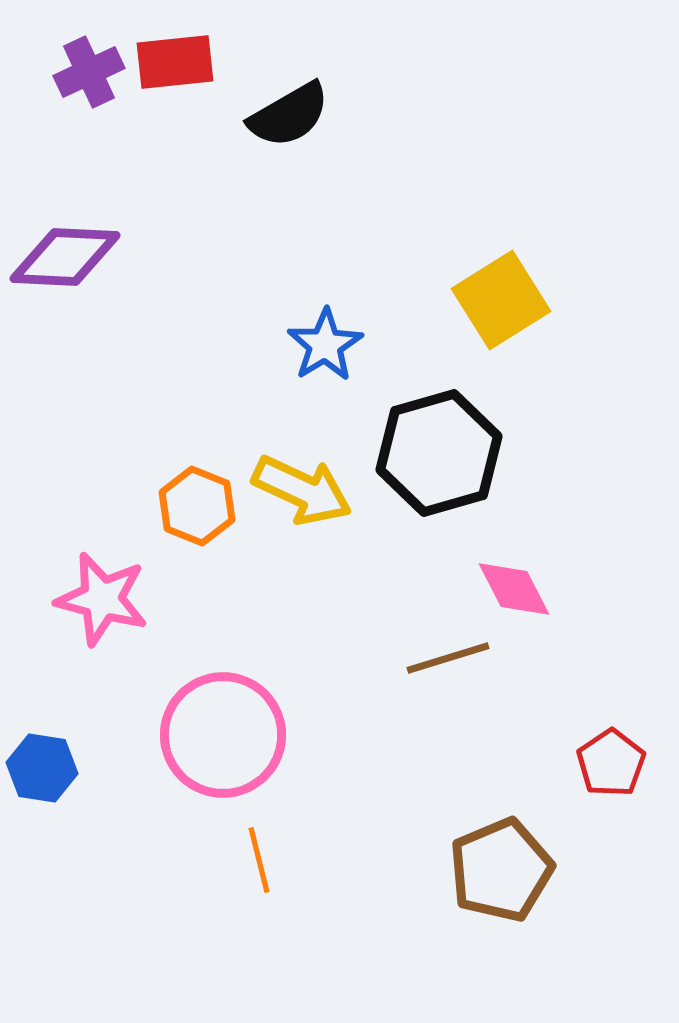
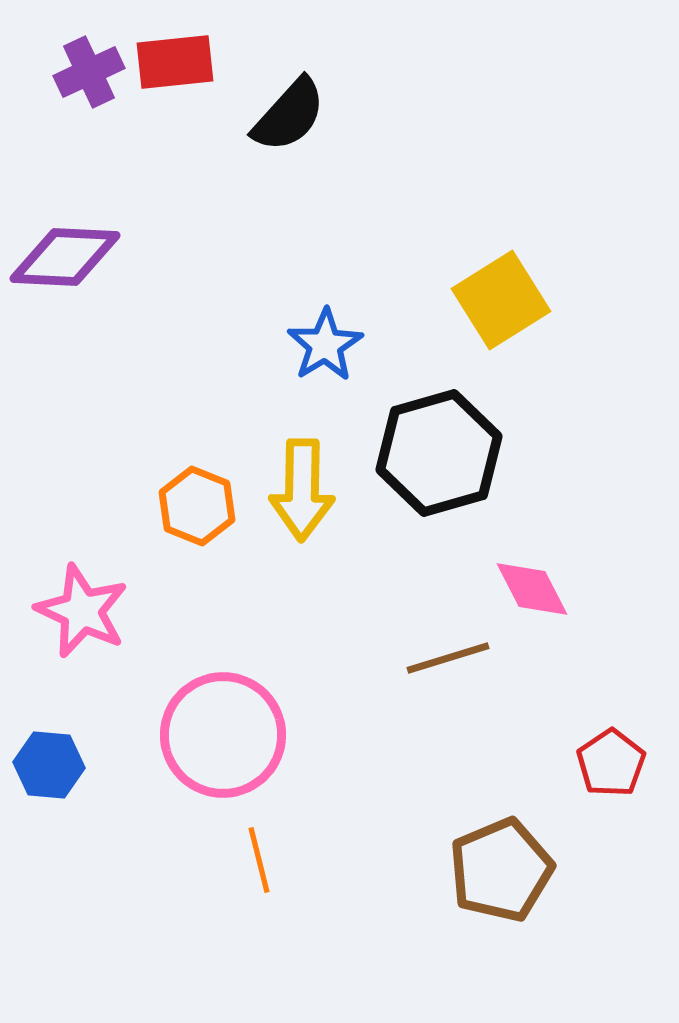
black semicircle: rotated 18 degrees counterclockwise
yellow arrow: rotated 66 degrees clockwise
pink diamond: moved 18 px right
pink star: moved 20 px left, 12 px down; rotated 10 degrees clockwise
blue hexagon: moved 7 px right, 3 px up; rotated 4 degrees counterclockwise
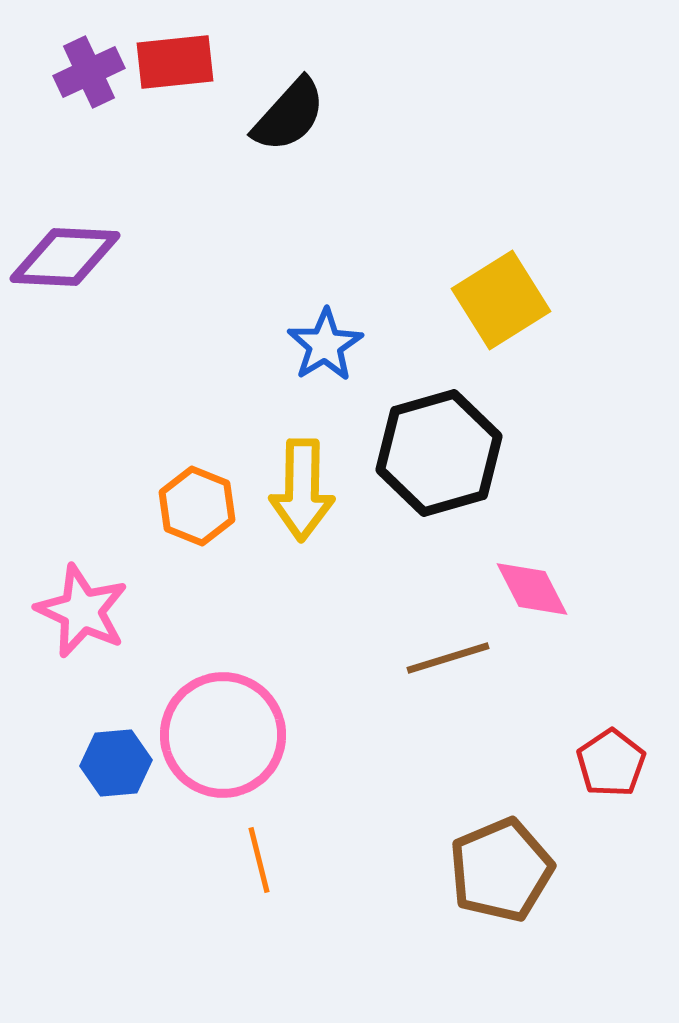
blue hexagon: moved 67 px right, 2 px up; rotated 10 degrees counterclockwise
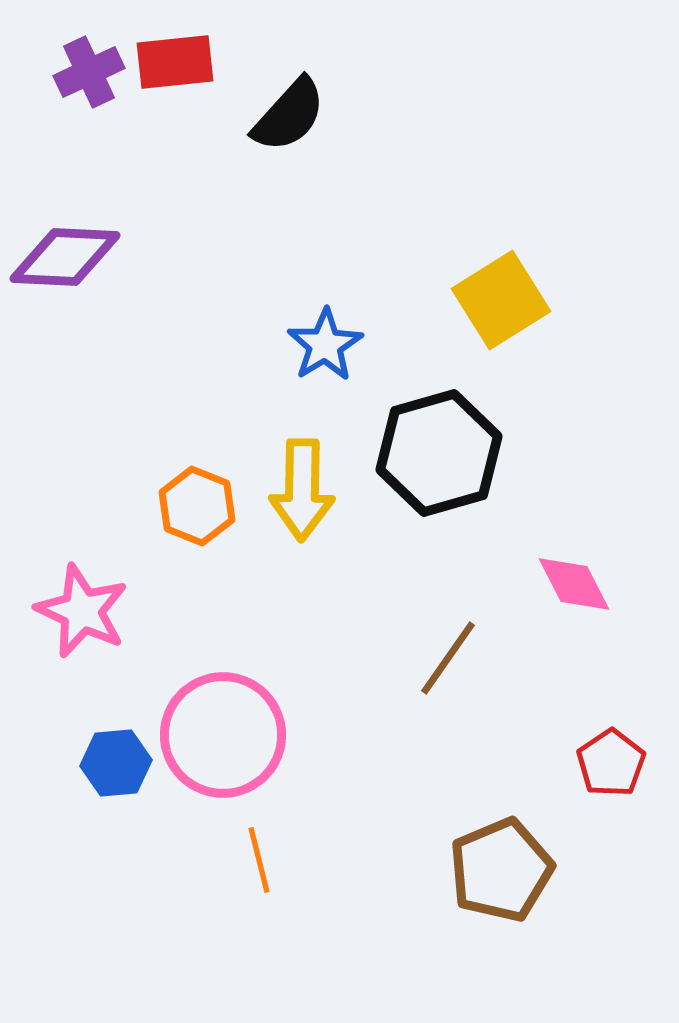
pink diamond: moved 42 px right, 5 px up
brown line: rotated 38 degrees counterclockwise
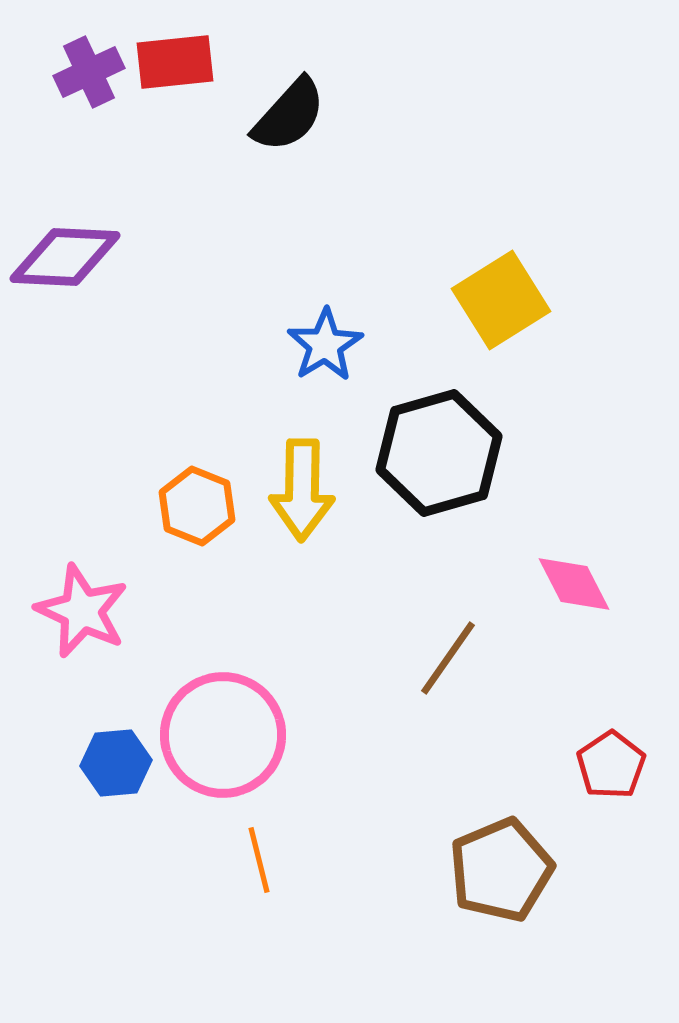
red pentagon: moved 2 px down
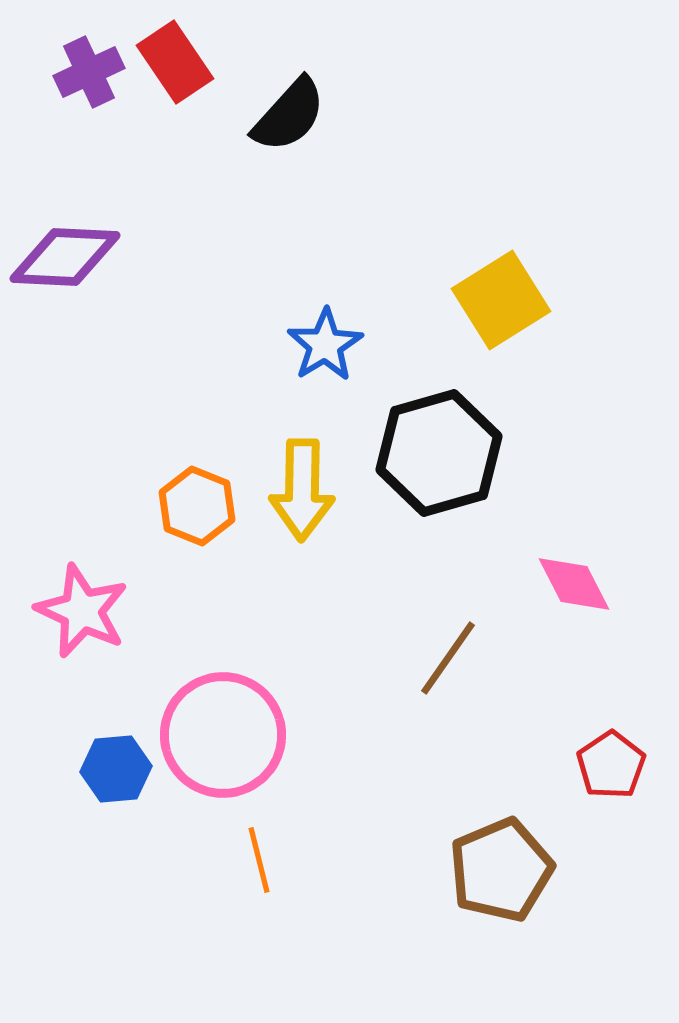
red rectangle: rotated 62 degrees clockwise
blue hexagon: moved 6 px down
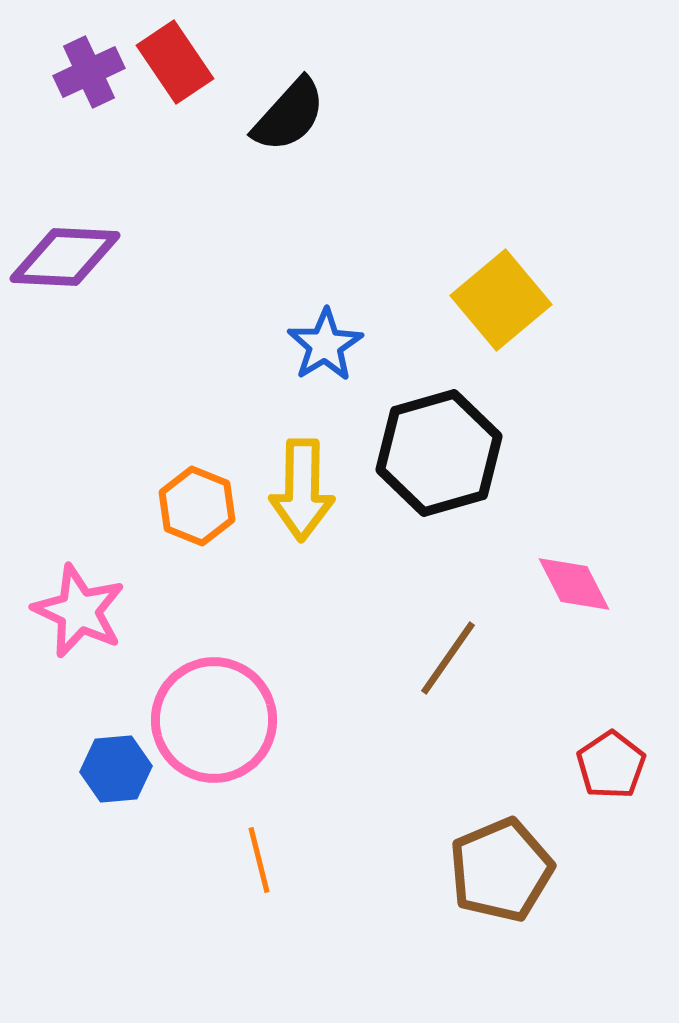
yellow square: rotated 8 degrees counterclockwise
pink star: moved 3 px left
pink circle: moved 9 px left, 15 px up
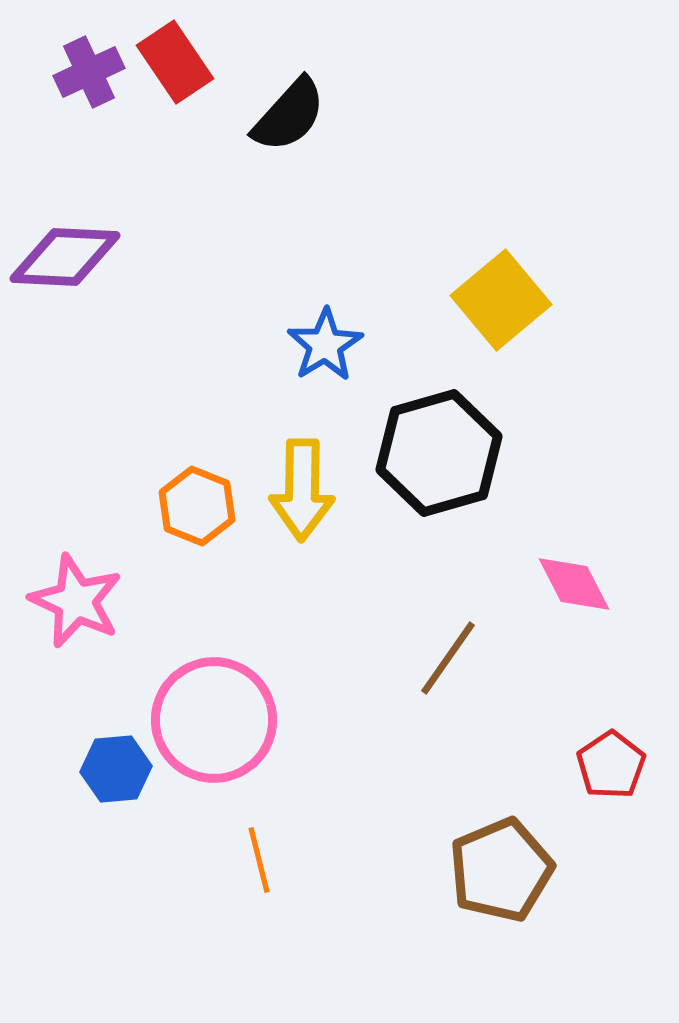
pink star: moved 3 px left, 10 px up
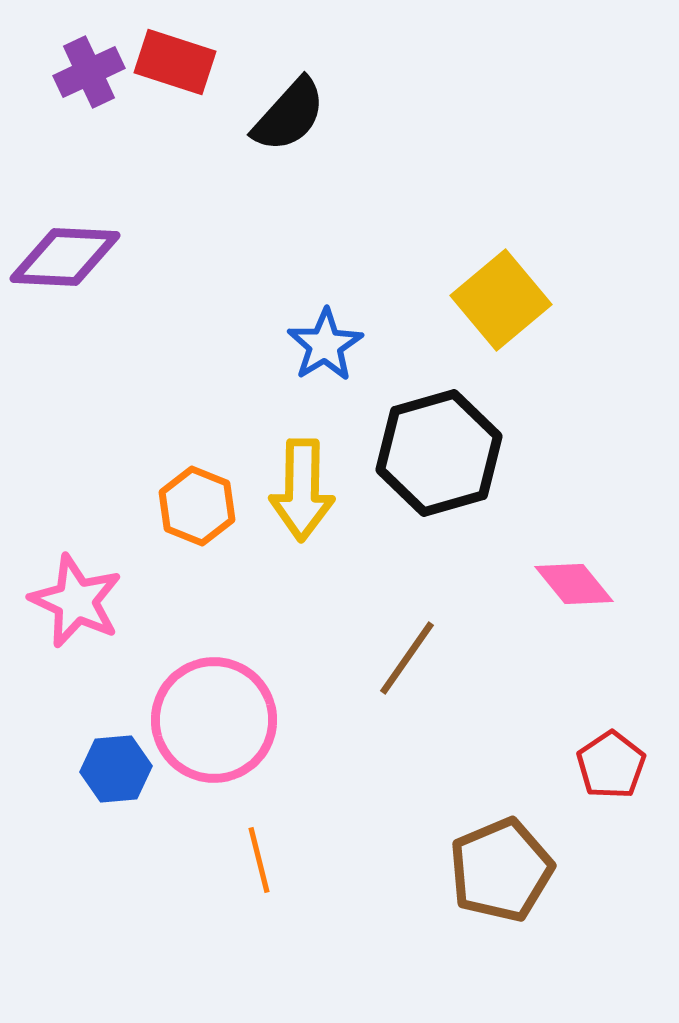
red rectangle: rotated 38 degrees counterclockwise
pink diamond: rotated 12 degrees counterclockwise
brown line: moved 41 px left
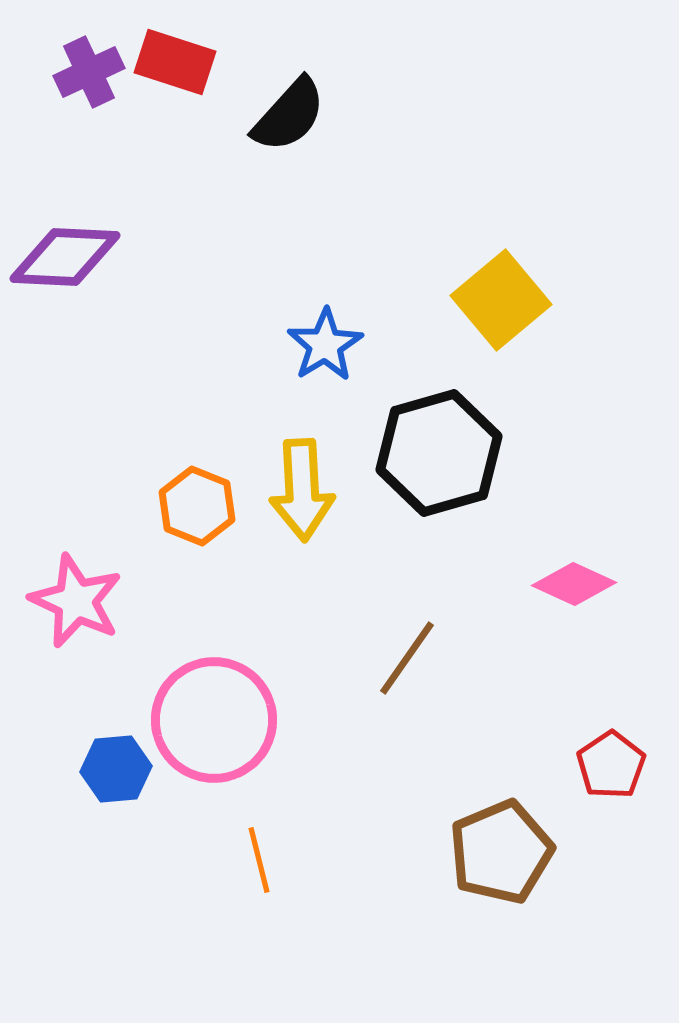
yellow arrow: rotated 4 degrees counterclockwise
pink diamond: rotated 26 degrees counterclockwise
brown pentagon: moved 18 px up
